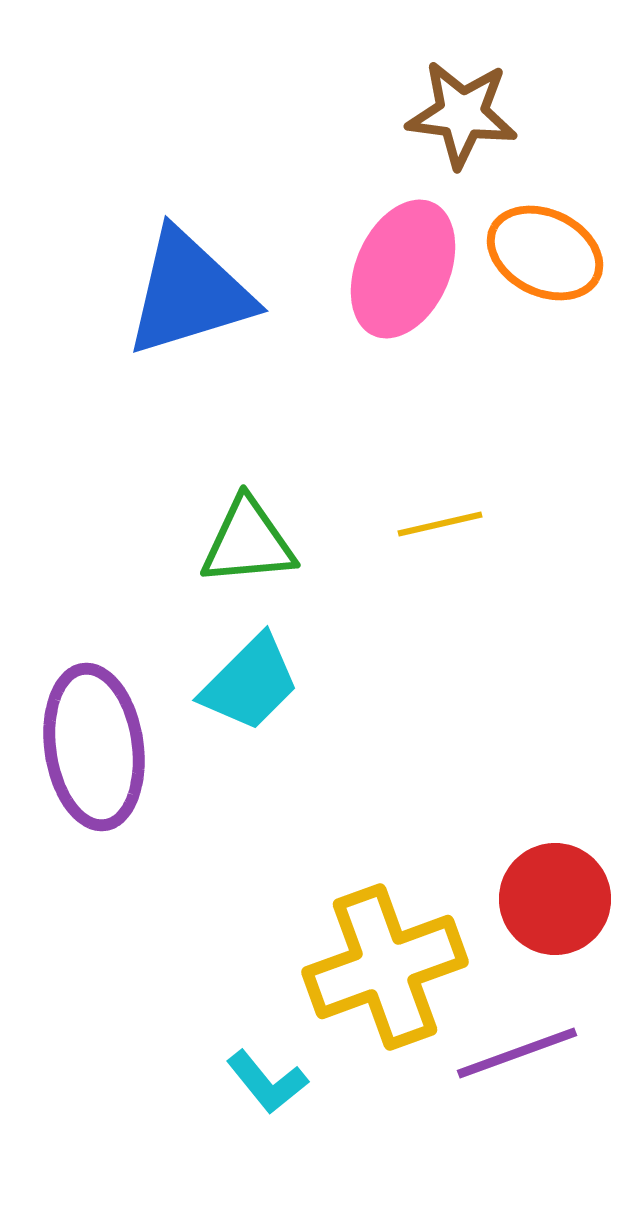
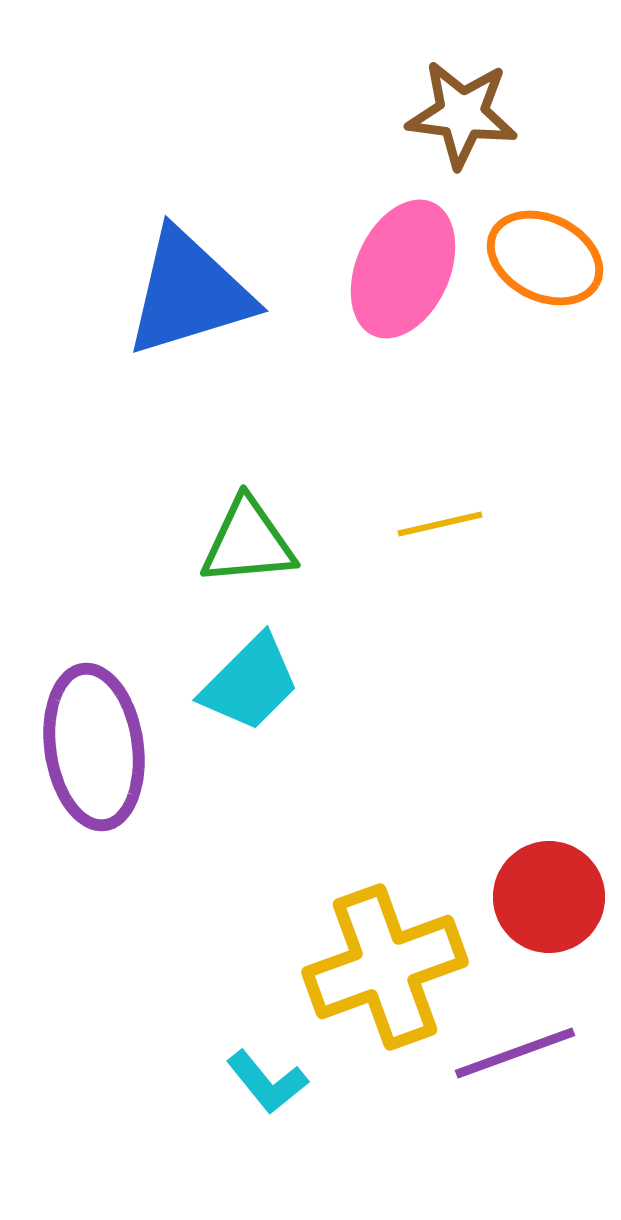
orange ellipse: moved 5 px down
red circle: moved 6 px left, 2 px up
purple line: moved 2 px left
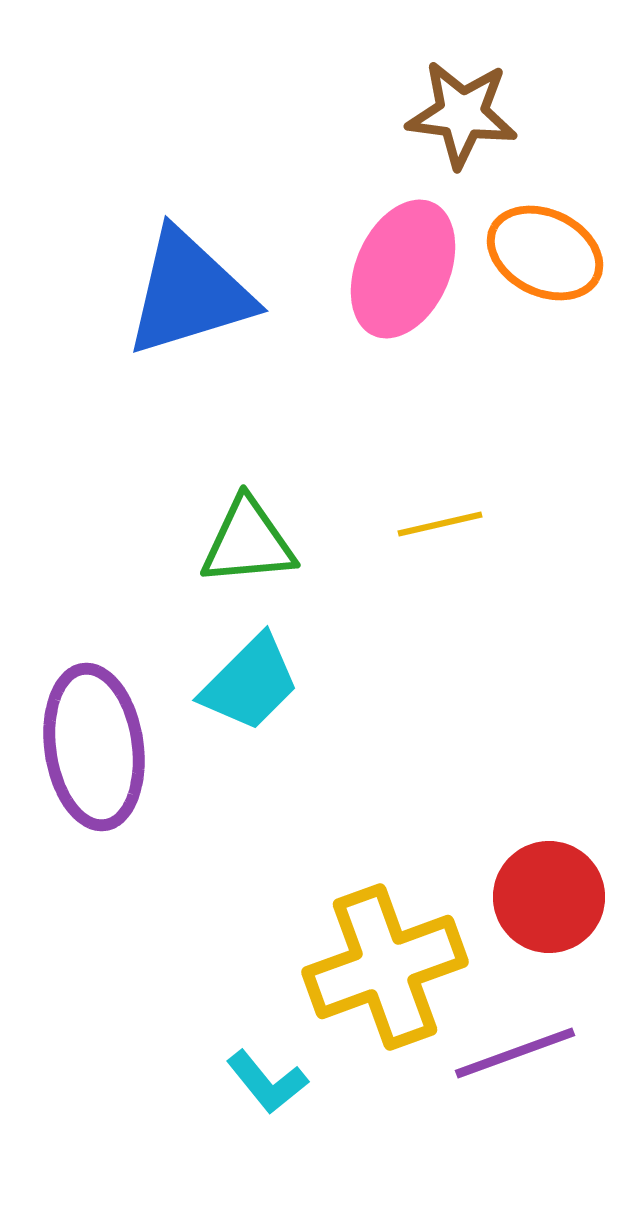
orange ellipse: moved 5 px up
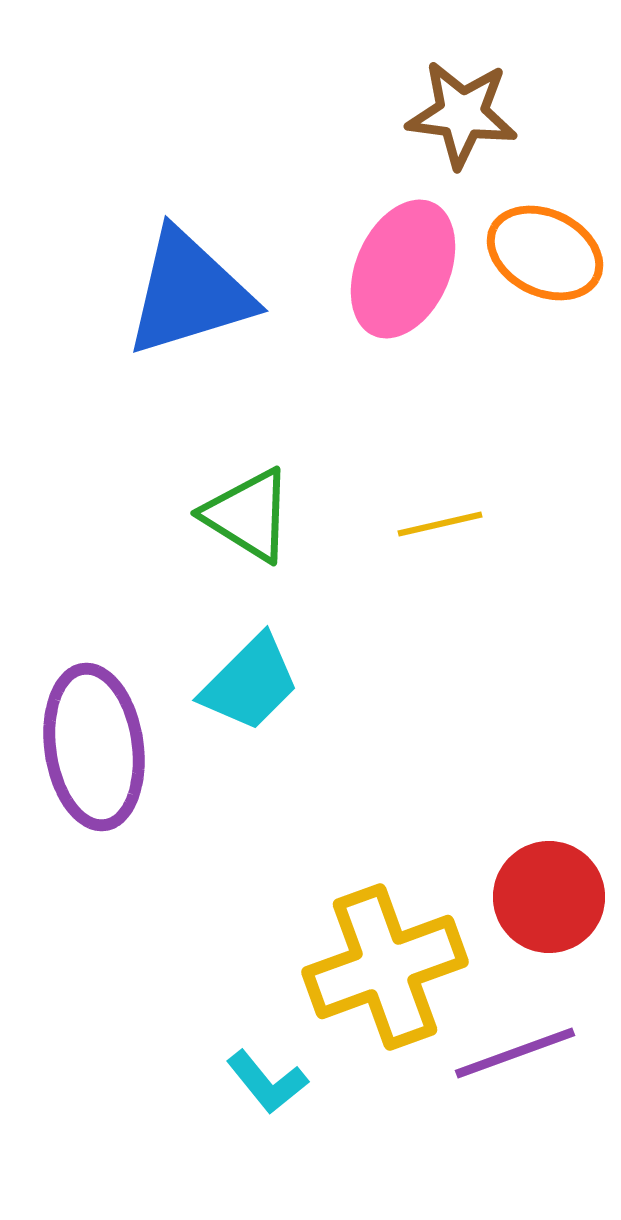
green triangle: moved 27 px up; rotated 37 degrees clockwise
